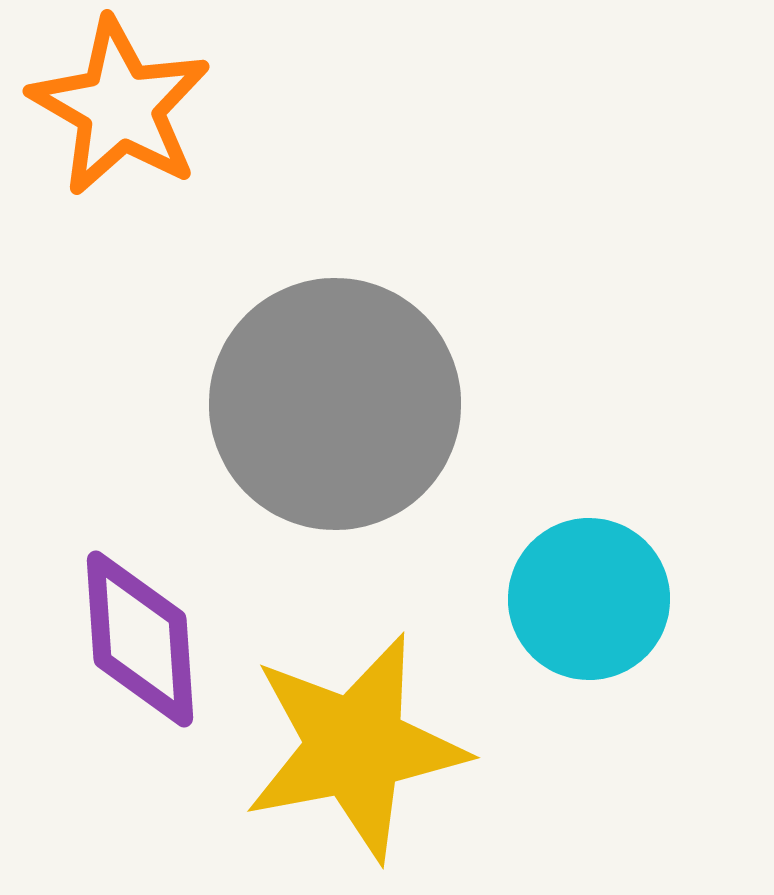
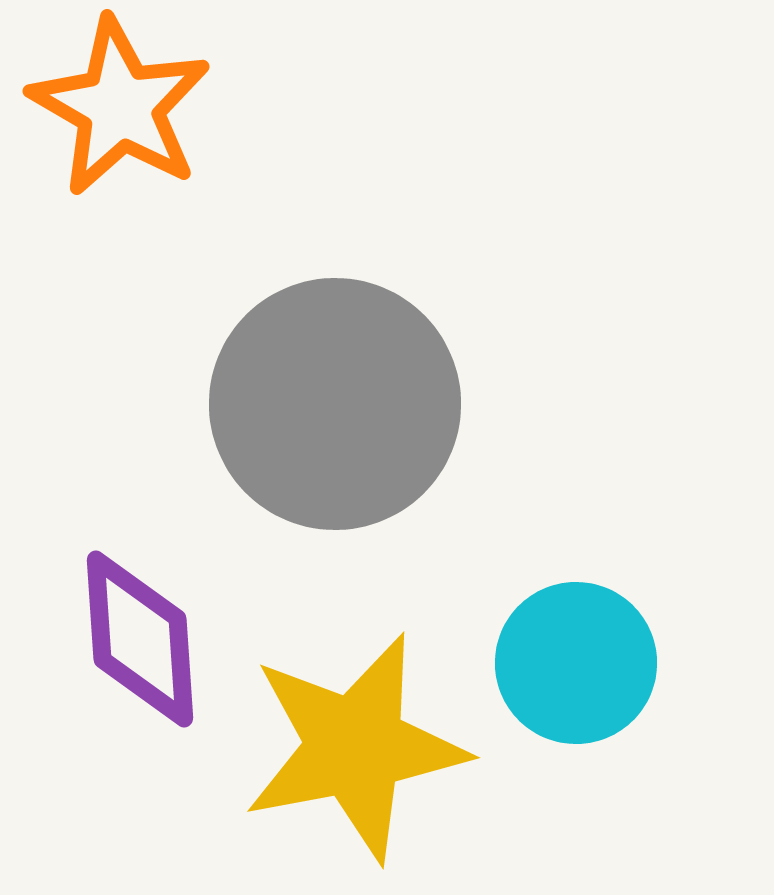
cyan circle: moved 13 px left, 64 px down
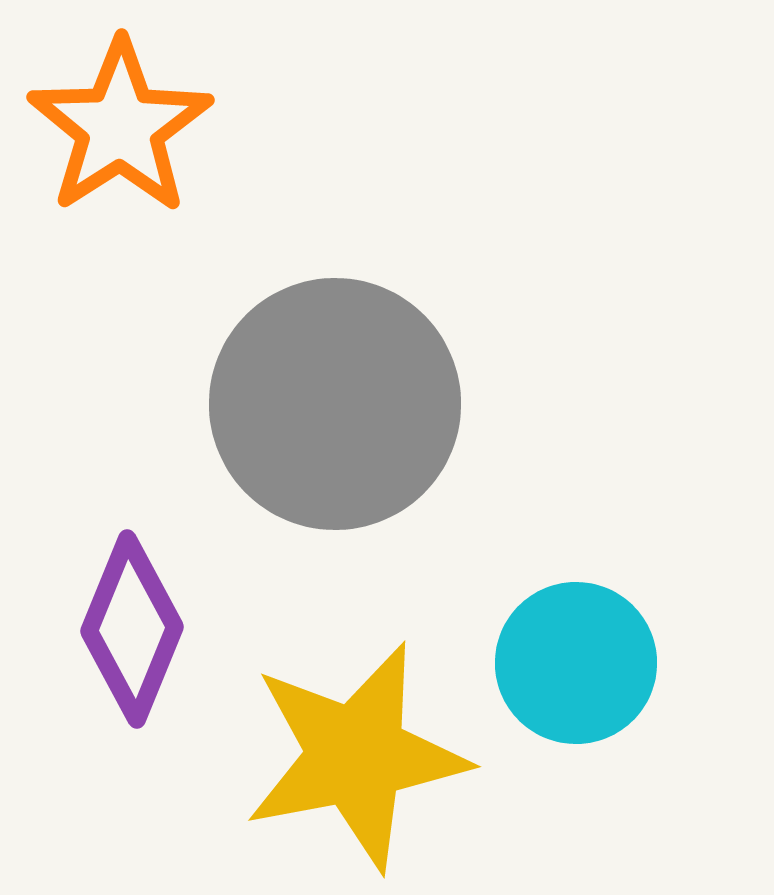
orange star: moved 20 px down; rotated 9 degrees clockwise
purple diamond: moved 8 px left, 10 px up; rotated 26 degrees clockwise
yellow star: moved 1 px right, 9 px down
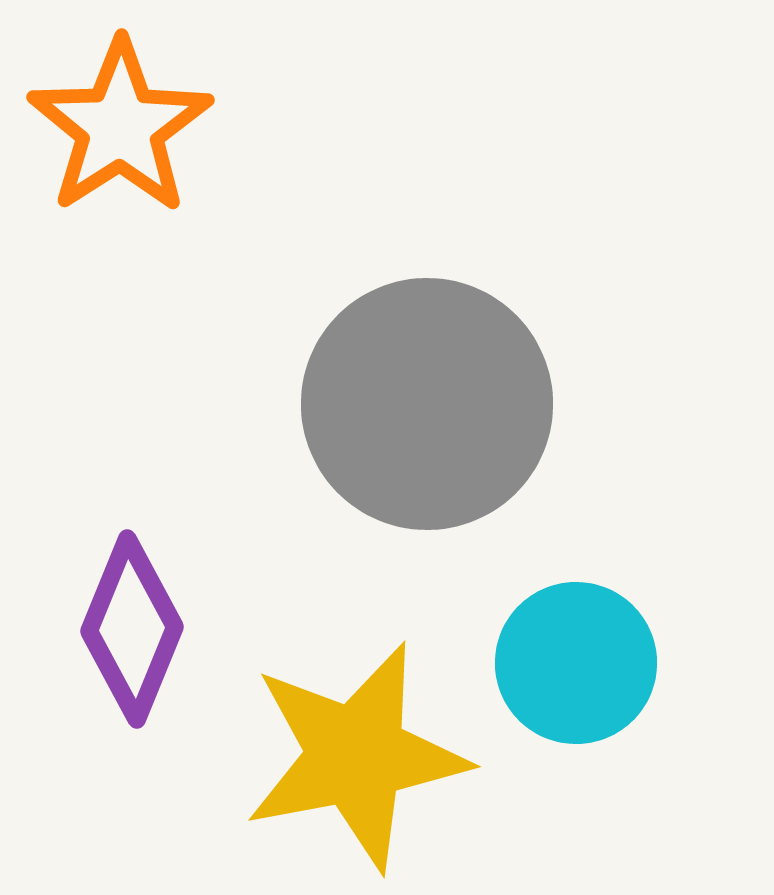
gray circle: moved 92 px right
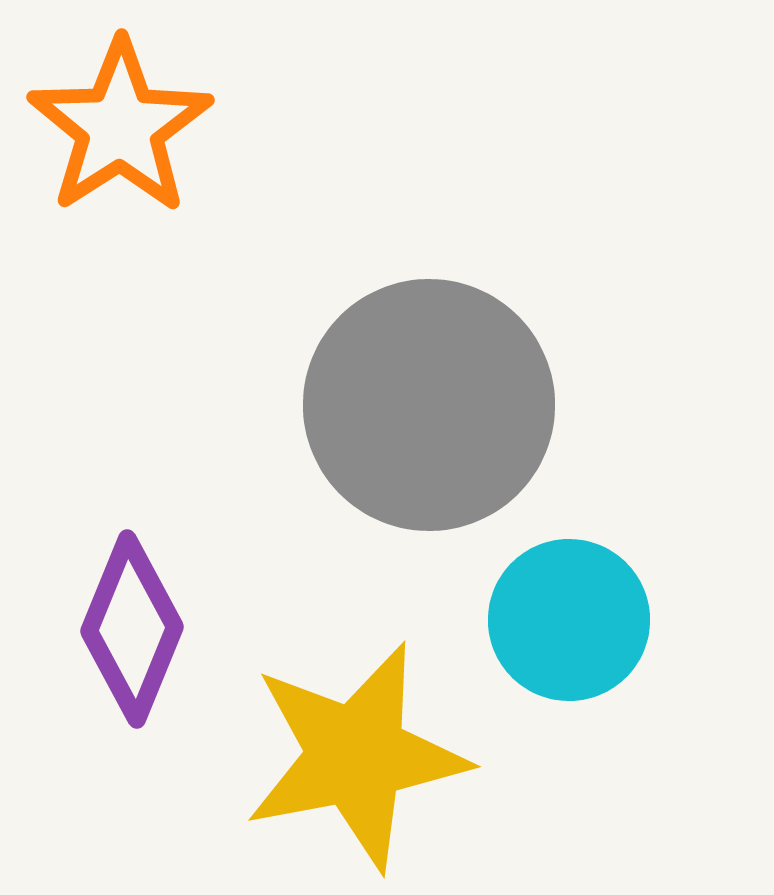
gray circle: moved 2 px right, 1 px down
cyan circle: moved 7 px left, 43 px up
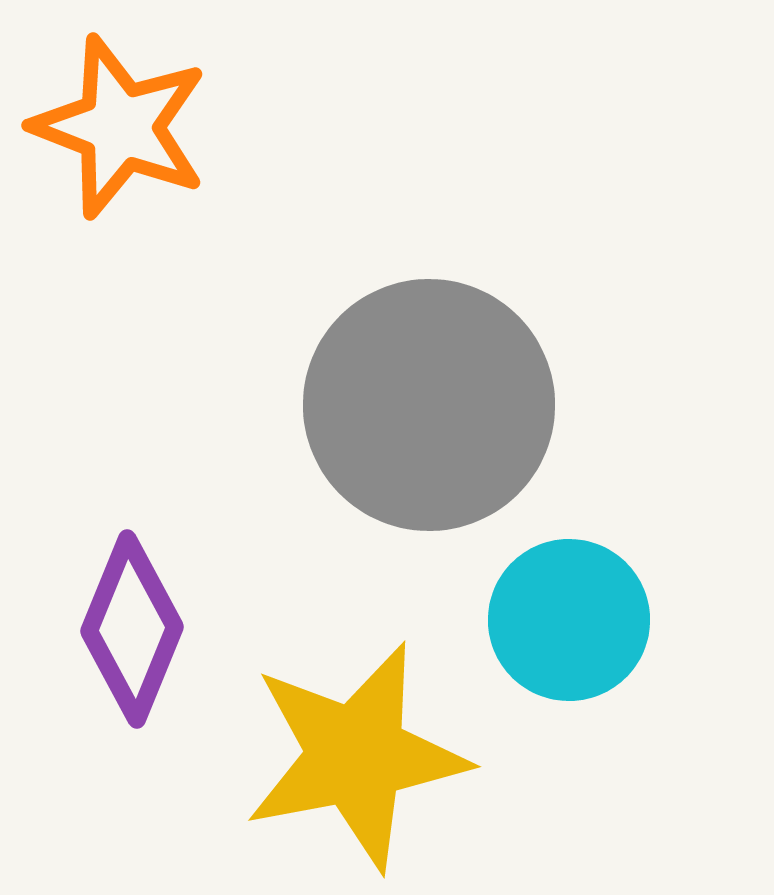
orange star: rotated 18 degrees counterclockwise
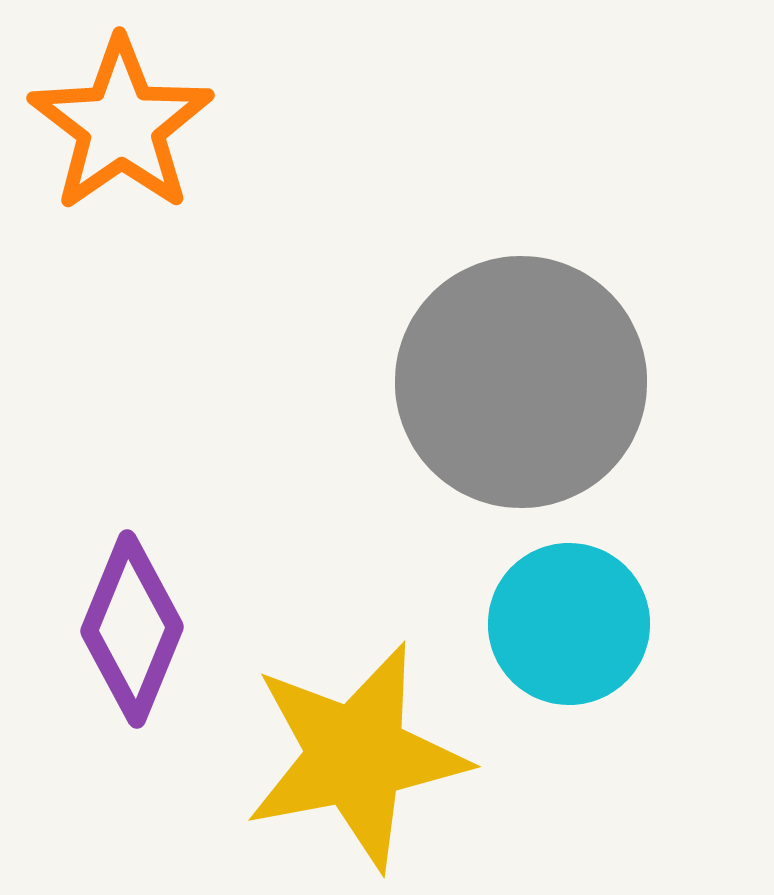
orange star: moved 1 px right, 2 px up; rotated 16 degrees clockwise
gray circle: moved 92 px right, 23 px up
cyan circle: moved 4 px down
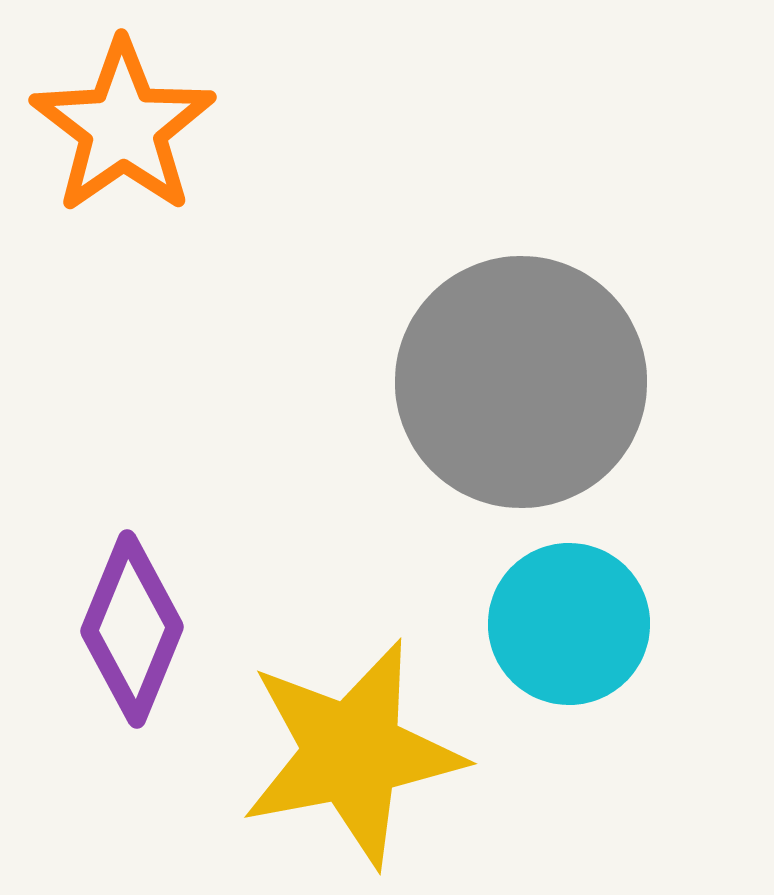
orange star: moved 2 px right, 2 px down
yellow star: moved 4 px left, 3 px up
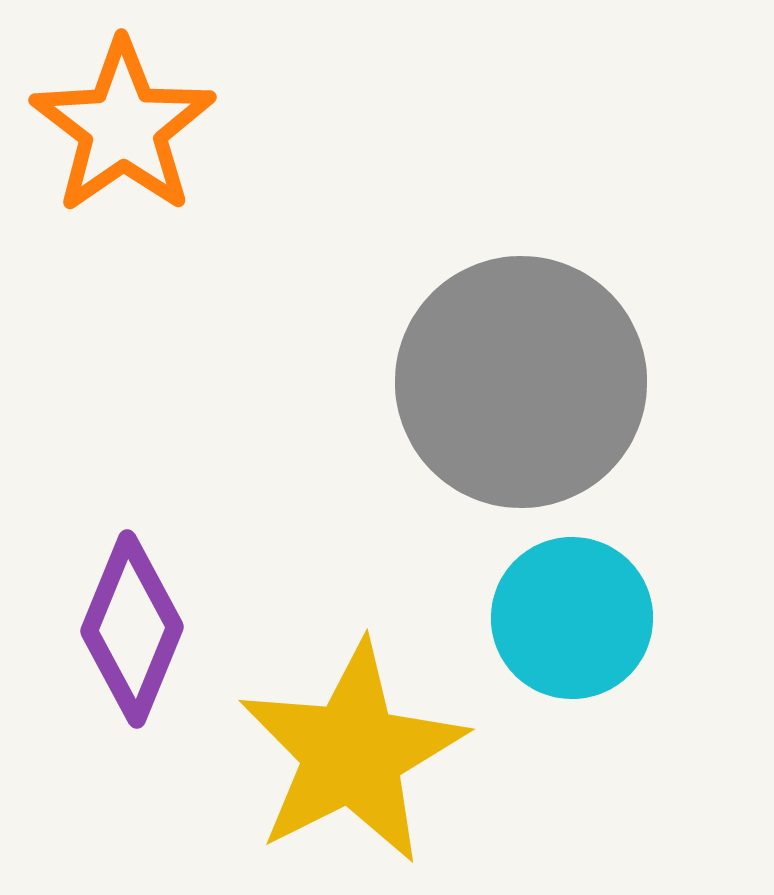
cyan circle: moved 3 px right, 6 px up
yellow star: rotated 16 degrees counterclockwise
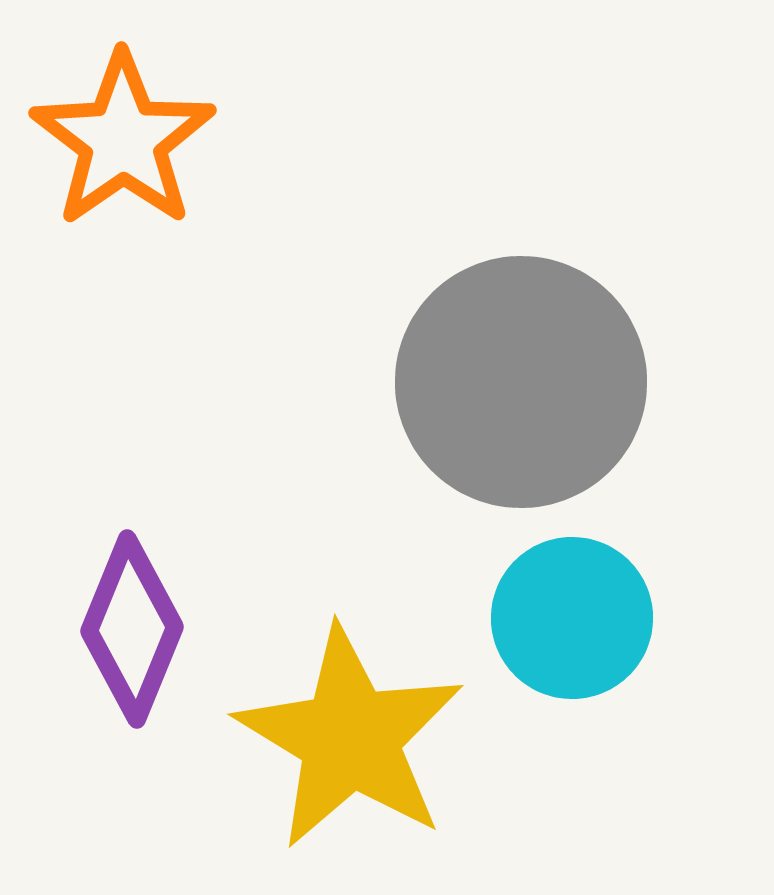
orange star: moved 13 px down
yellow star: moved 2 px left, 15 px up; rotated 14 degrees counterclockwise
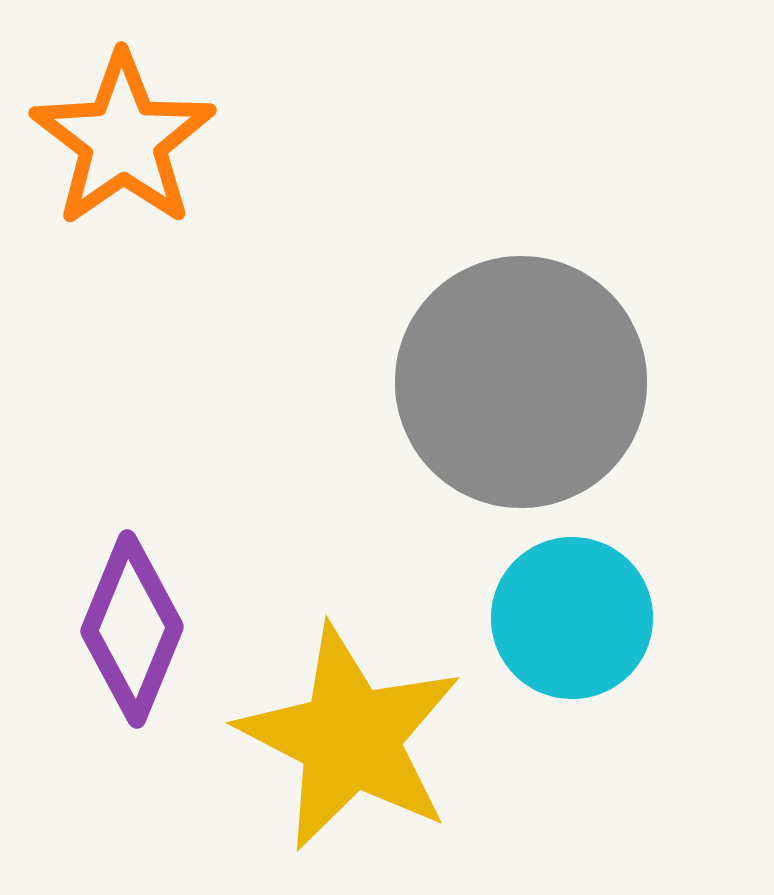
yellow star: rotated 4 degrees counterclockwise
